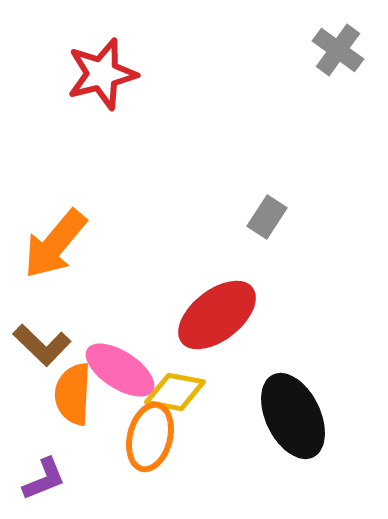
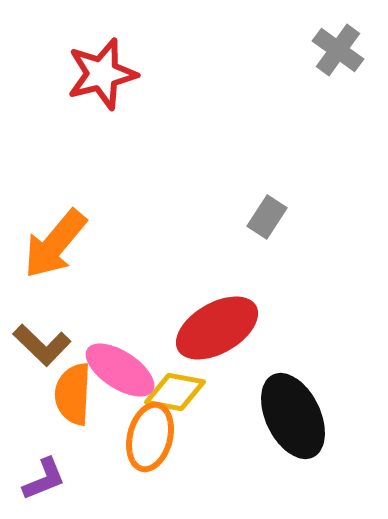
red ellipse: moved 13 px down; rotated 8 degrees clockwise
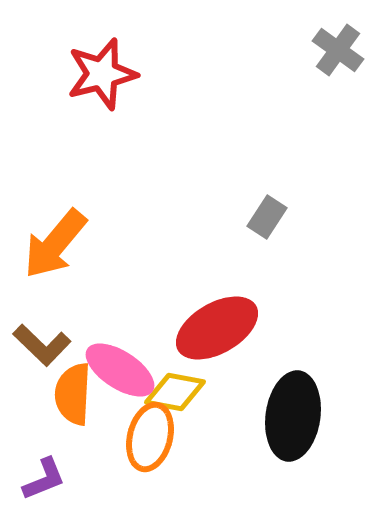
black ellipse: rotated 34 degrees clockwise
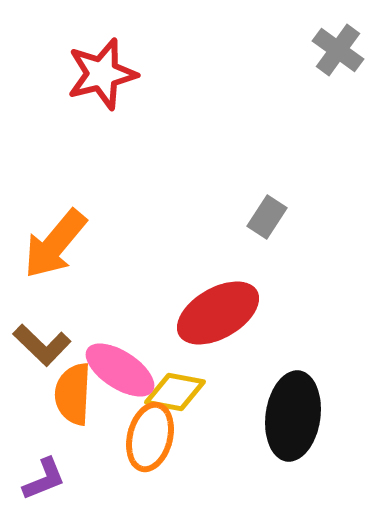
red ellipse: moved 1 px right, 15 px up
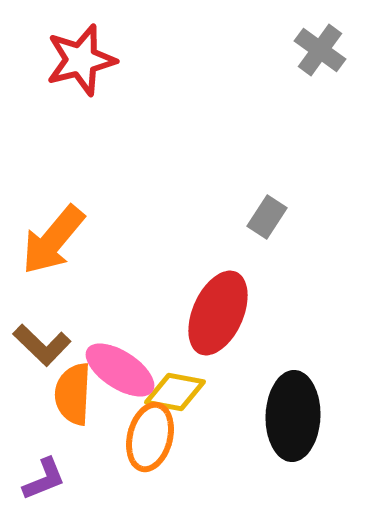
gray cross: moved 18 px left
red star: moved 21 px left, 14 px up
orange arrow: moved 2 px left, 4 px up
red ellipse: rotated 36 degrees counterclockwise
black ellipse: rotated 6 degrees counterclockwise
